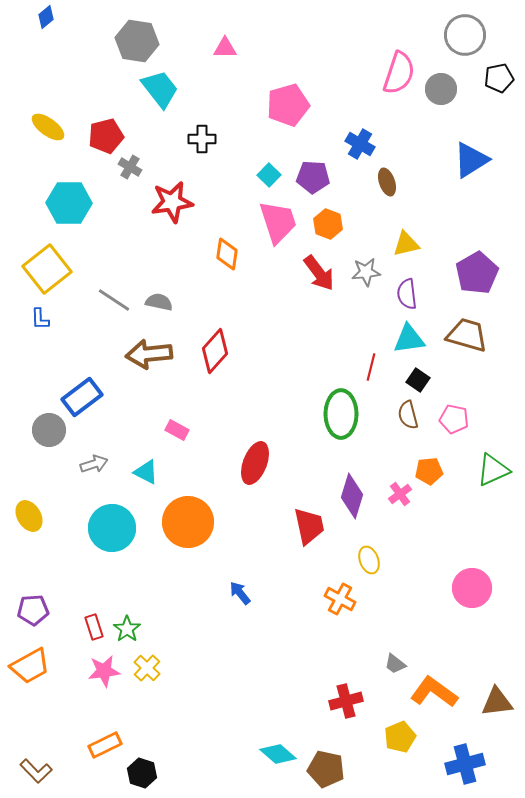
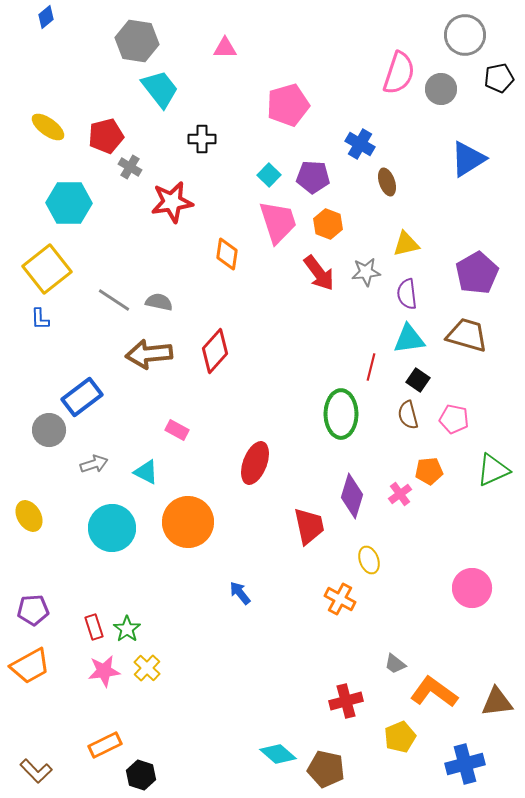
blue triangle at (471, 160): moved 3 px left, 1 px up
black hexagon at (142, 773): moved 1 px left, 2 px down
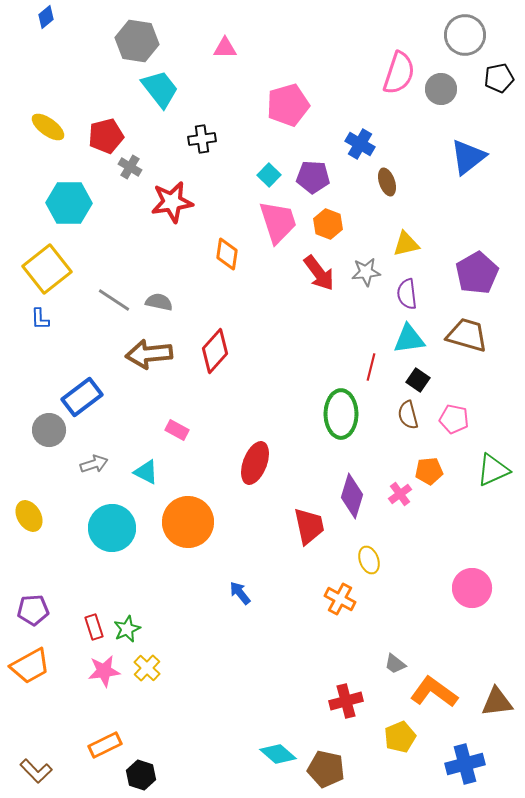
black cross at (202, 139): rotated 8 degrees counterclockwise
blue triangle at (468, 159): moved 2 px up; rotated 6 degrees counterclockwise
green star at (127, 629): rotated 12 degrees clockwise
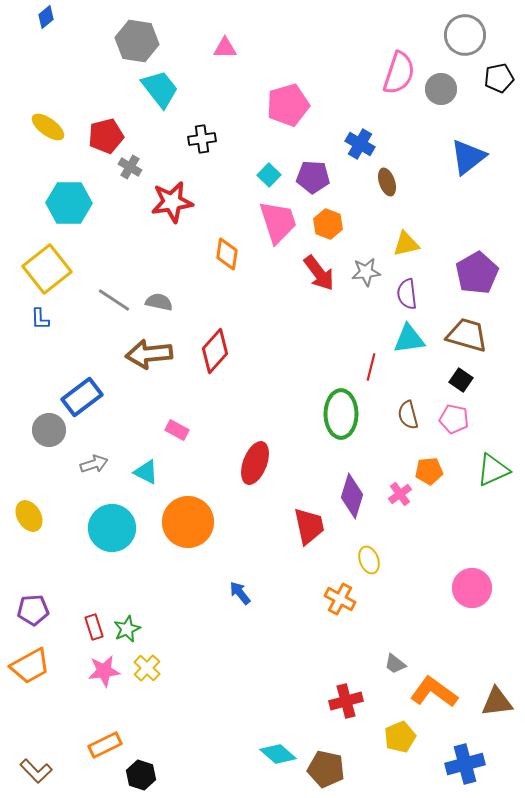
black square at (418, 380): moved 43 px right
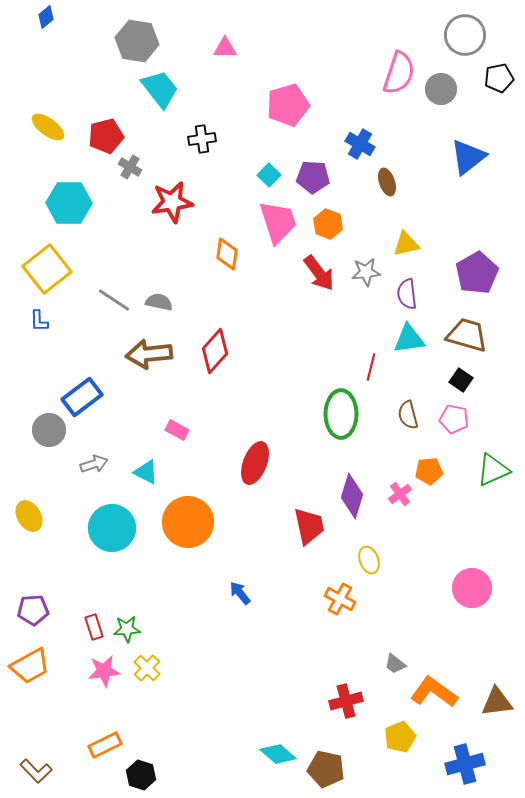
blue L-shape at (40, 319): moved 1 px left, 2 px down
green star at (127, 629): rotated 20 degrees clockwise
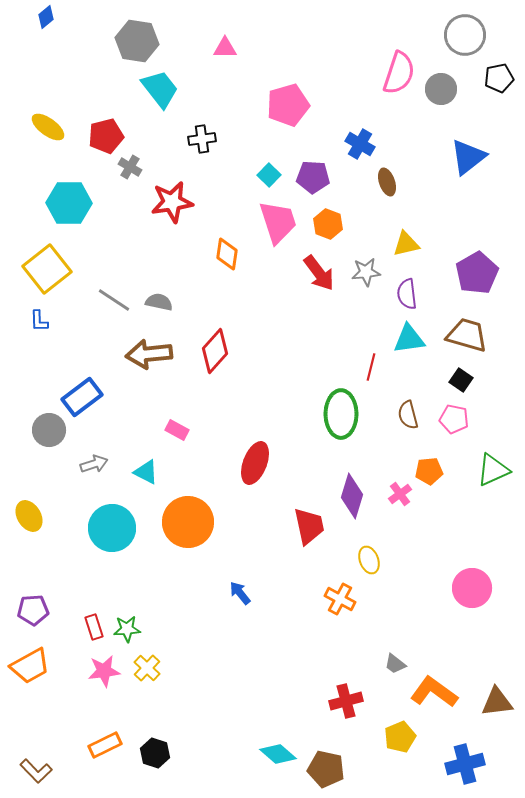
black hexagon at (141, 775): moved 14 px right, 22 px up
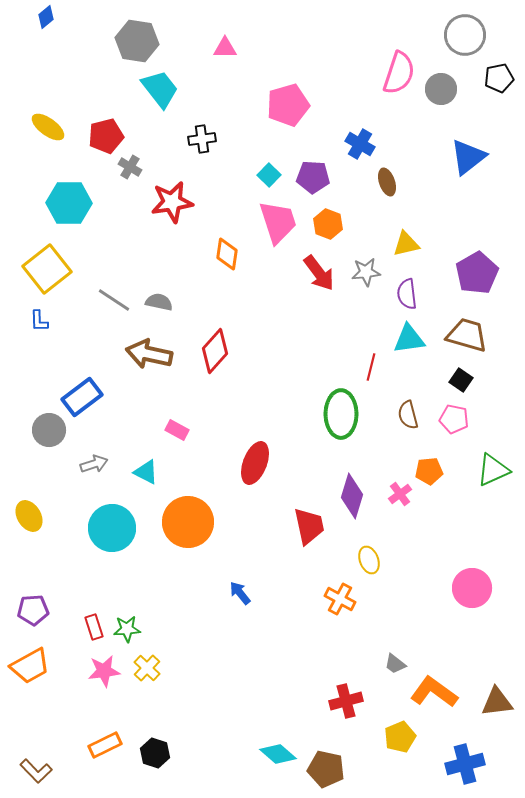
brown arrow at (149, 354): rotated 18 degrees clockwise
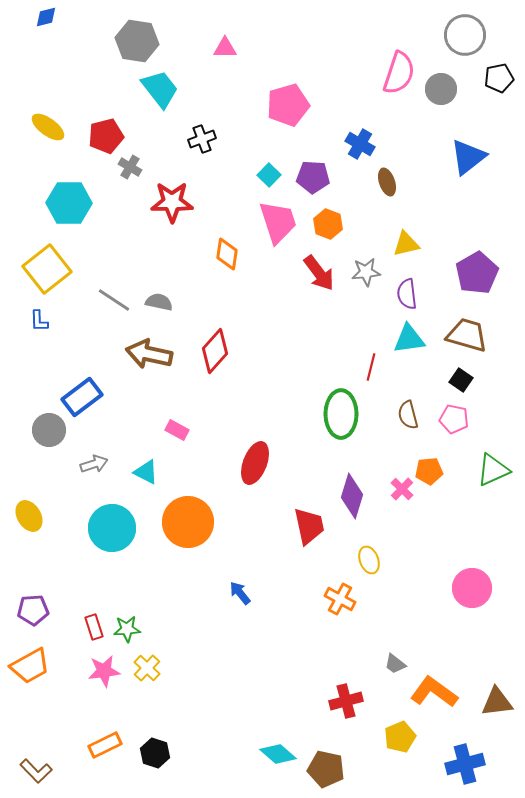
blue diamond at (46, 17): rotated 25 degrees clockwise
black cross at (202, 139): rotated 12 degrees counterclockwise
red star at (172, 202): rotated 9 degrees clockwise
pink cross at (400, 494): moved 2 px right, 5 px up; rotated 10 degrees counterclockwise
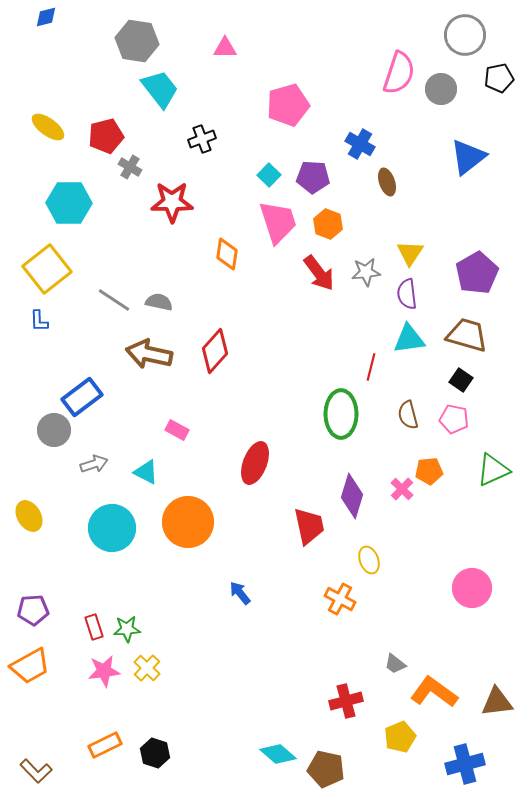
yellow triangle at (406, 244): moved 4 px right, 9 px down; rotated 44 degrees counterclockwise
gray circle at (49, 430): moved 5 px right
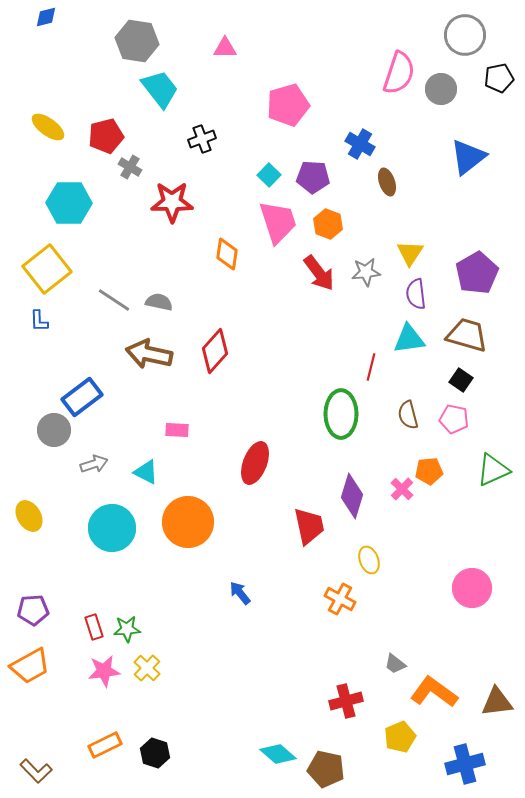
purple semicircle at (407, 294): moved 9 px right
pink rectangle at (177, 430): rotated 25 degrees counterclockwise
